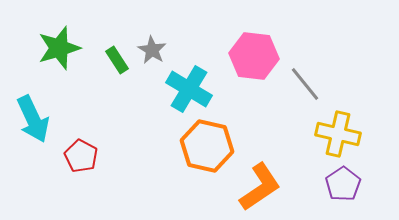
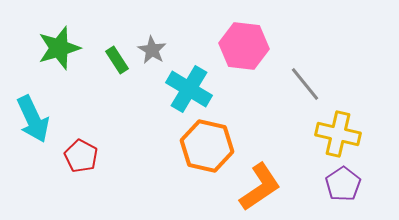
pink hexagon: moved 10 px left, 10 px up
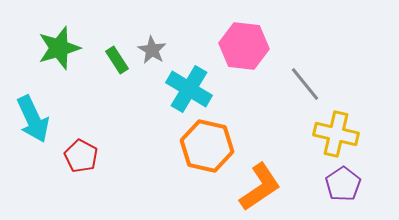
yellow cross: moved 2 px left
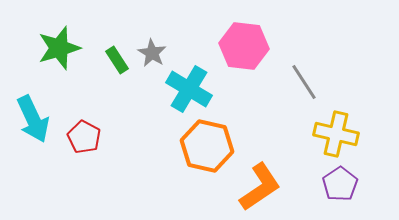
gray star: moved 3 px down
gray line: moved 1 px left, 2 px up; rotated 6 degrees clockwise
red pentagon: moved 3 px right, 19 px up
purple pentagon: moved 3 px left
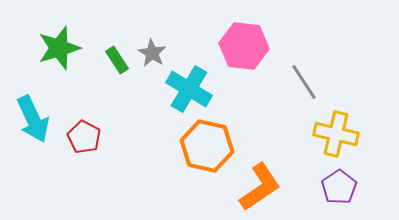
purple pentagon: moved 1 px left, 3 px down
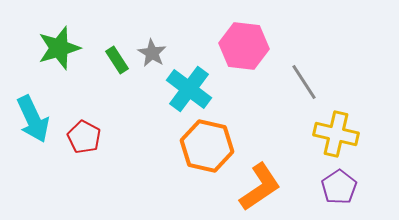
cyan cross: rotated 6 degrees clockwise
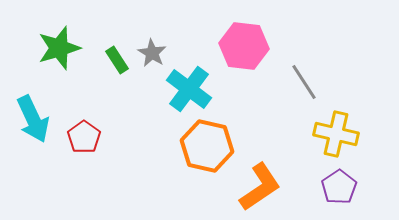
red pentagon: rotated 8 degrees clockwise
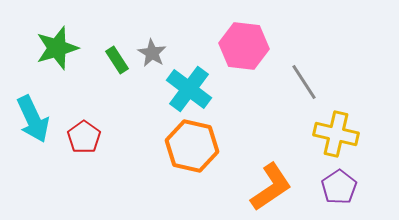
green star: moved 2 px left
orange hexagon: moved 15 px left
orange L-shape: moved 11 px right
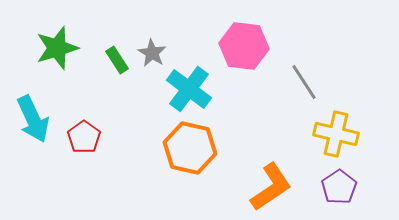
orange hexagon: moved 2 px left, 2 px down
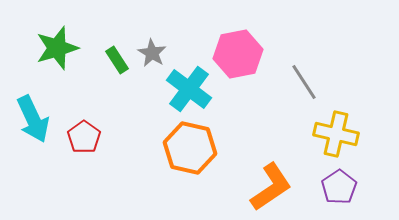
pink hexagon: moved 6 px left, 8 px down; rotated 18 degrees counterclockwise
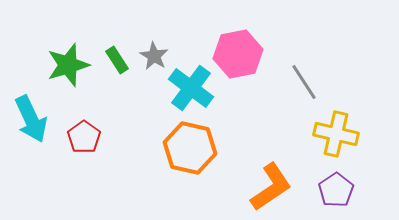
green star: moved 11 px right, 17 px down
gray star: moved 2 px right, 3 px down
cyan cross: moved 2 px right, 1 px up
cyan arrow: moved 2 px left
purple pentagon: moved 3 px left, 3 px down
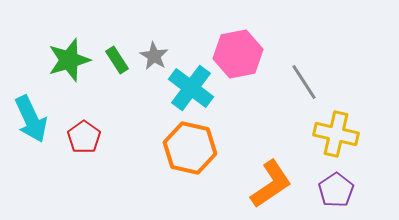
green star: moved 1 px right, 5 px up
orange L-shape: moved 3 px up
